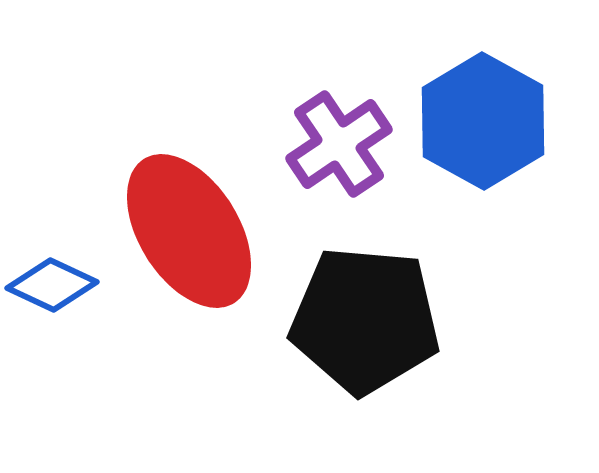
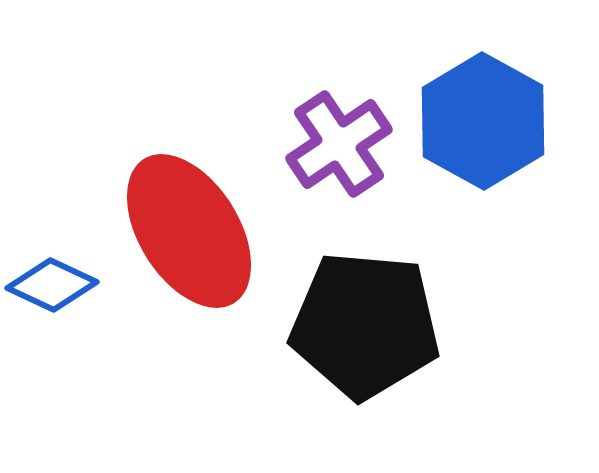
black pentagon: moved 5 px down
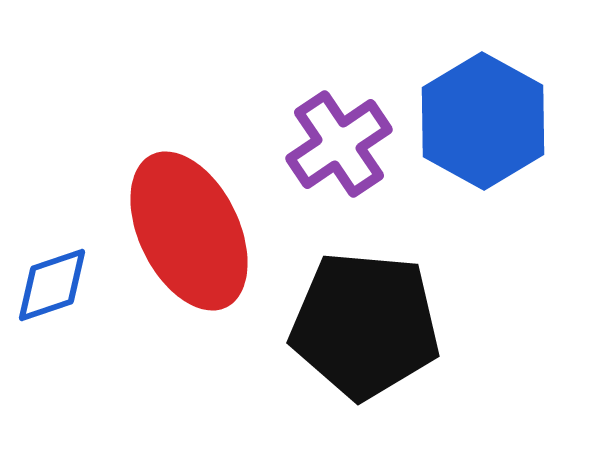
red ellipse: rotated 6 degrees clockwise
blue diamond: rotated 44 degrees counterclockwise
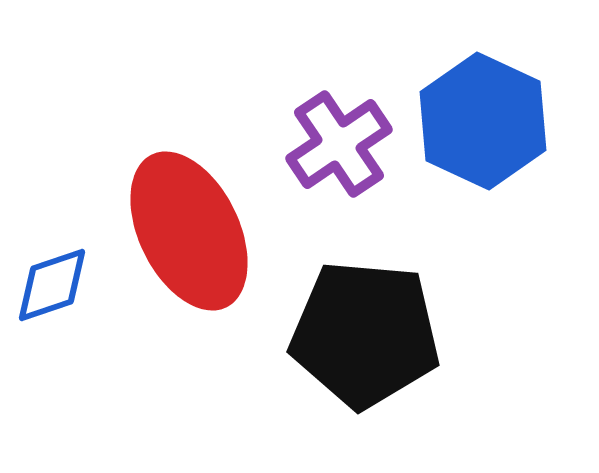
blue hexagon: rotated 4 degrees counterclockwise
black pentagon: moved 9 px down
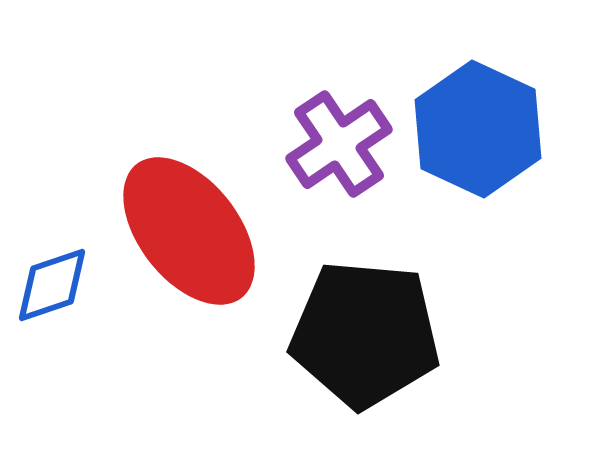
blue hexagon: moved 5 px left, 8 px down
red ellipse: rotated 12 degrees counterclockwise
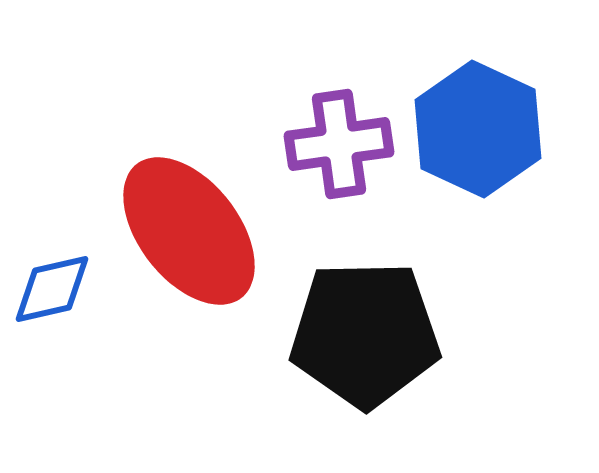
purple cross: rotated 26 degrees clockwise
blue diamond: moved 4 px down; rotated 6 degrees clockwise
black pentagon: rotated 6 degrees counterclockwise
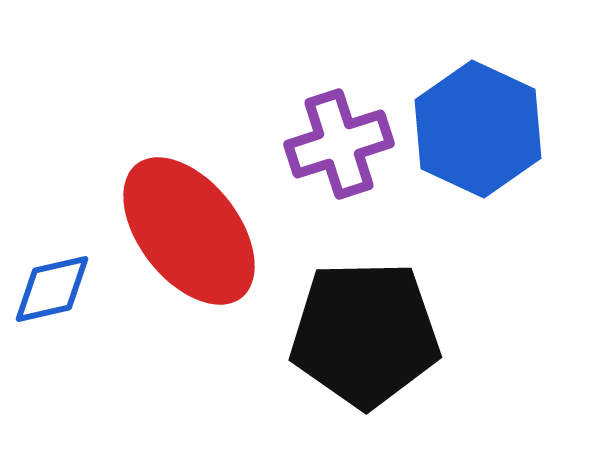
purple cross: rotated 10 degrees counterclockwise
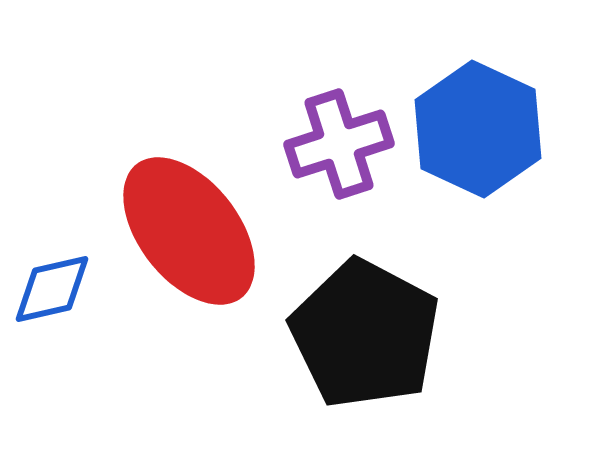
black pentagon: rotated 29 degrees clockwise
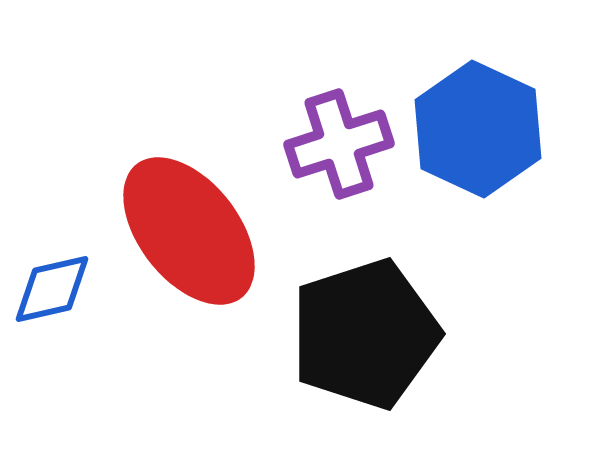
black pentagon: rotated 26 degrees clockwise
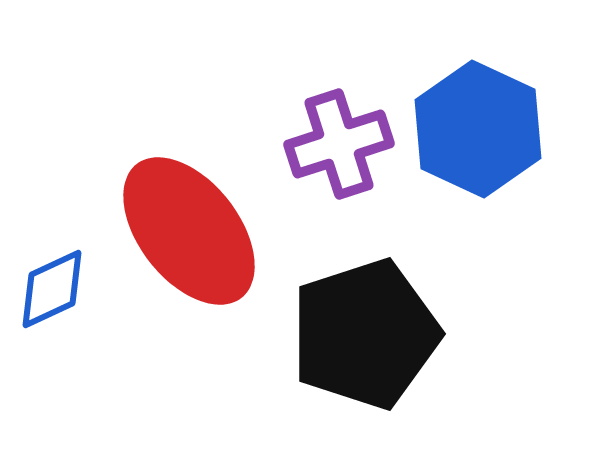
blue diamond: rotated 12 degrees counterclockwise
